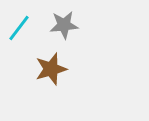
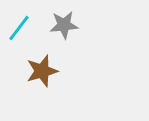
brown star: moved 9 px left, 2 px down
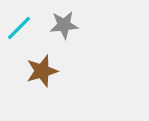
cyan line: rotated 8 degrees clockwise
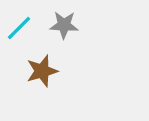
gray star: rotated 8 degrees clockwise
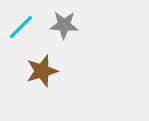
cyan line: moved 2 px right, 1 px up
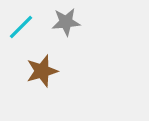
gray star: moved 2 px right, 3 px up; rotated 8 degrees counterclockwise
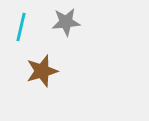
cyan line: rotated 32 degrees counterclockwise
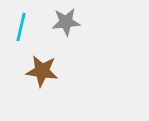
brown star: rotated 24 degrees clockwise
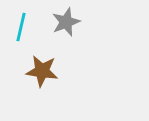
gray star: rotated 16 degrees counterclockwise
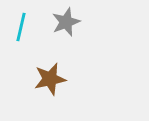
brown star: moved 8 px right, 8 px down; rotated 20 degrees counterclockwise
